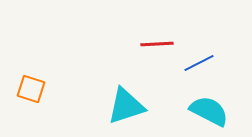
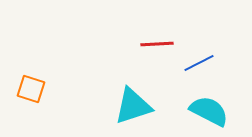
cyan triangle: moved 7 px right
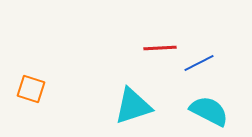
red line: moved 3 px right, 4 px down
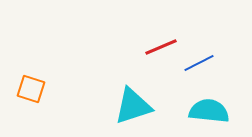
red line: moved 1 px right, 1 px up; rotated 20 degrees counterclockwise
cyan semicircle: rotated 21 degrees counterclockwise
